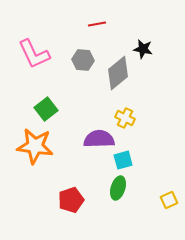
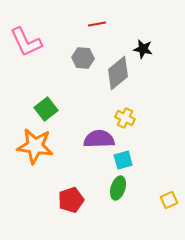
pink L-shape: moved 8 px left, 12 px up
gray hexagon: moved 2 px up
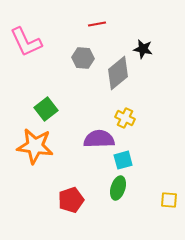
yellow square: rotated 30 degrees clockwise
